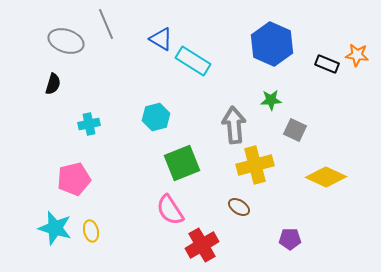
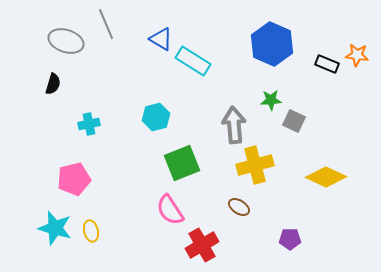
gray square: moved 1 px left, 9 px up
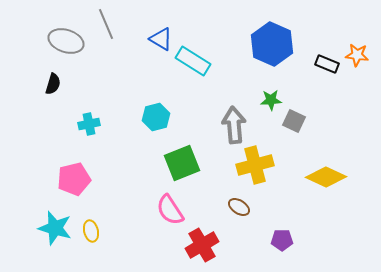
purple pentagon: moved 8 px left, 1 px down
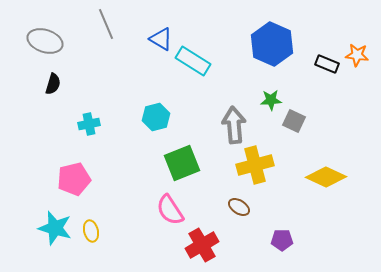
gray ellipse: moved 21 px left
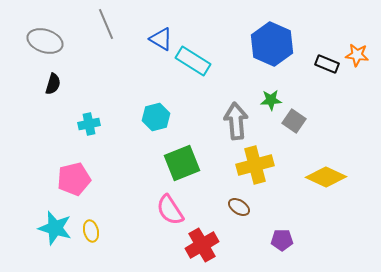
gray square: rotated 10 degrees clockwise
gray arrow: moved 2 px right, 4 px up
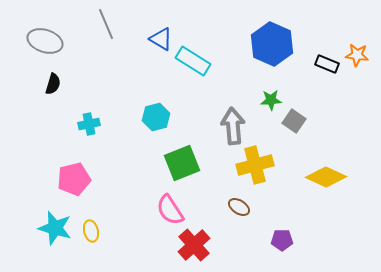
gray arrow: moved 3 px left, 5 px down
red cross: moved 8 px left; rotated 12 degrees counterclockwise
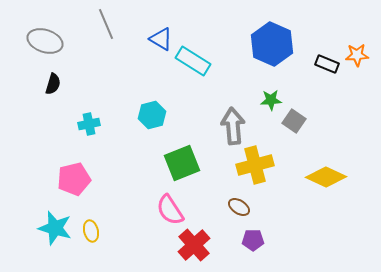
orange star: rotated 10 degrees counterclockwise
cyan hexagon: moved 4 px left, 2 px up
purple pentagon: moved 29 px left
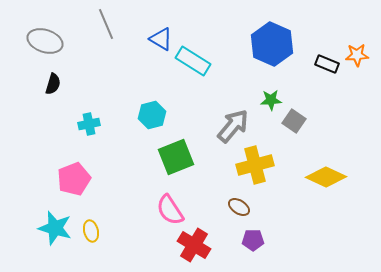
gray arrow: rotated 45 degrees clockwise
green square: moved 6 px left, 6 px up
pink pentagon: rotated 8 degrees counterclockwise
red cross: rotated 16 degrees counterclockwise
